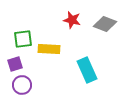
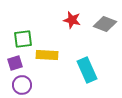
yellow rectangle: moved 2 px left, 6 px down
purple square: moved 1 px up
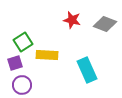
green square: moved 3 px down; rotated 24 degrees counterclockwise
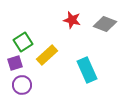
yellow rectangle: rotated 45 degrees counterclockwise
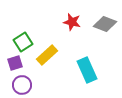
red star: moved 2 px down
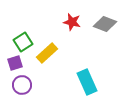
yellow rectangle: moved 2 px up
cyan rectangle: moved 12 px down
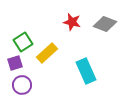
cyan rectangle: moved 1 px left, 11 px up
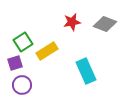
red star: rotated 24 degrees counterclockwise
yellow rectangle: moved 2 px up; rotated 10 degrees clockwise
